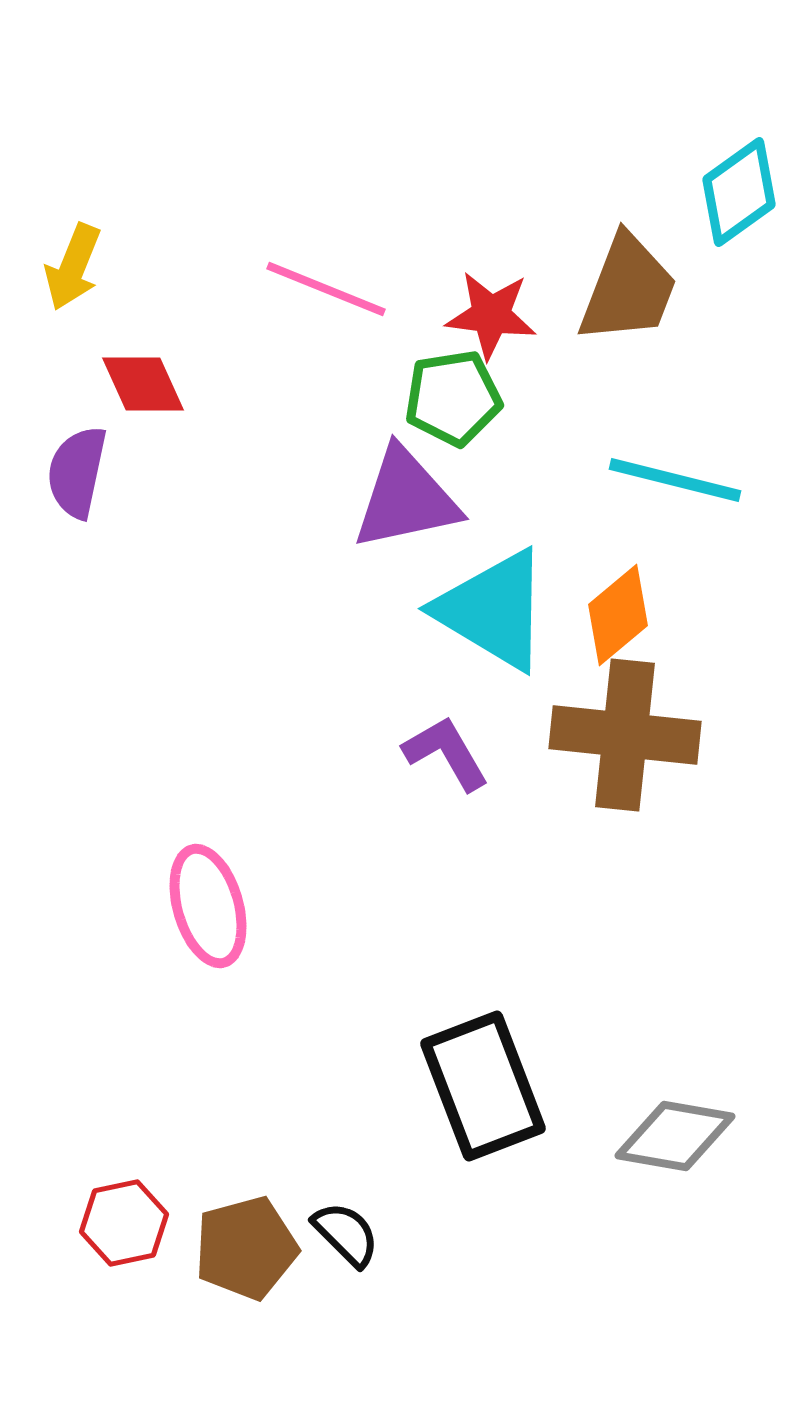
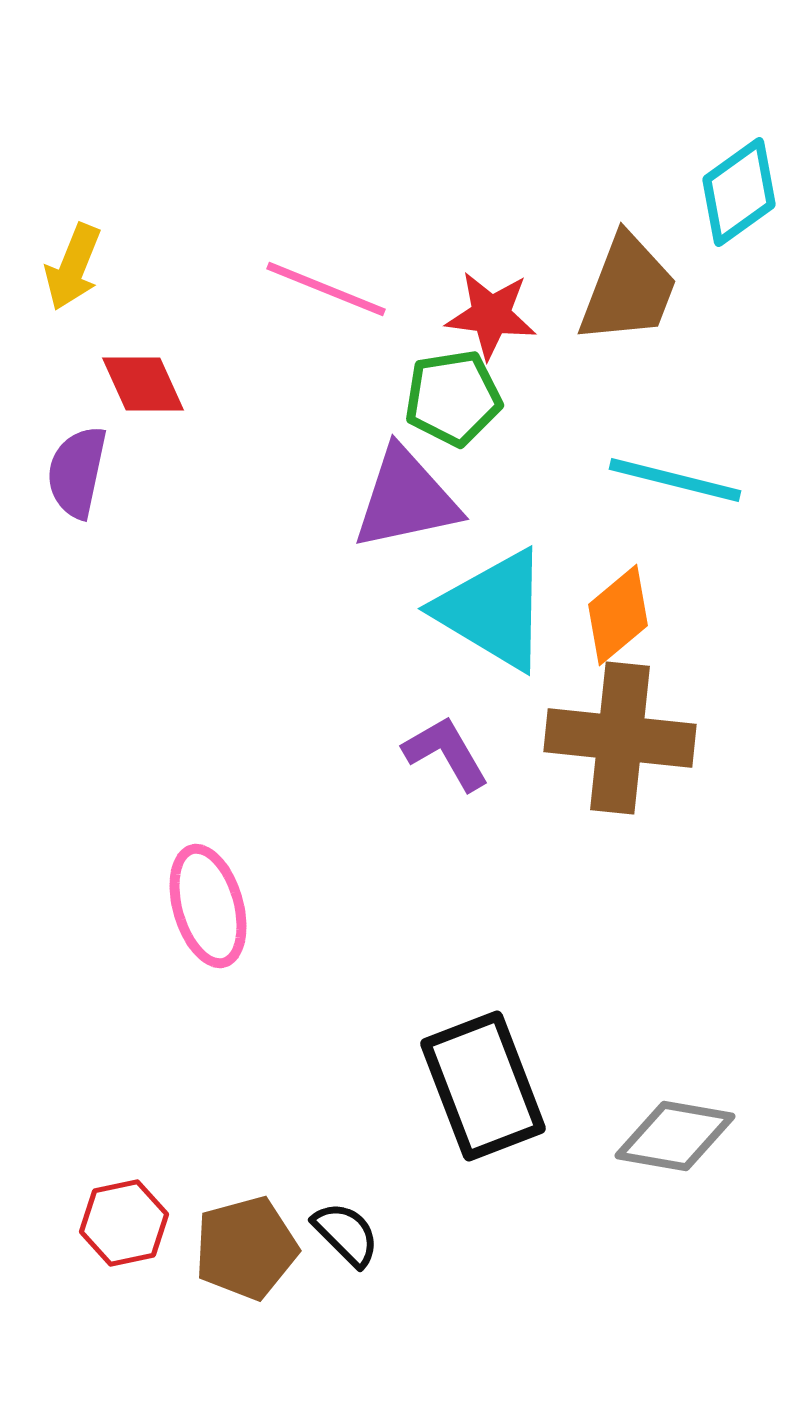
brown cross: moved 5 px left, 3 px down
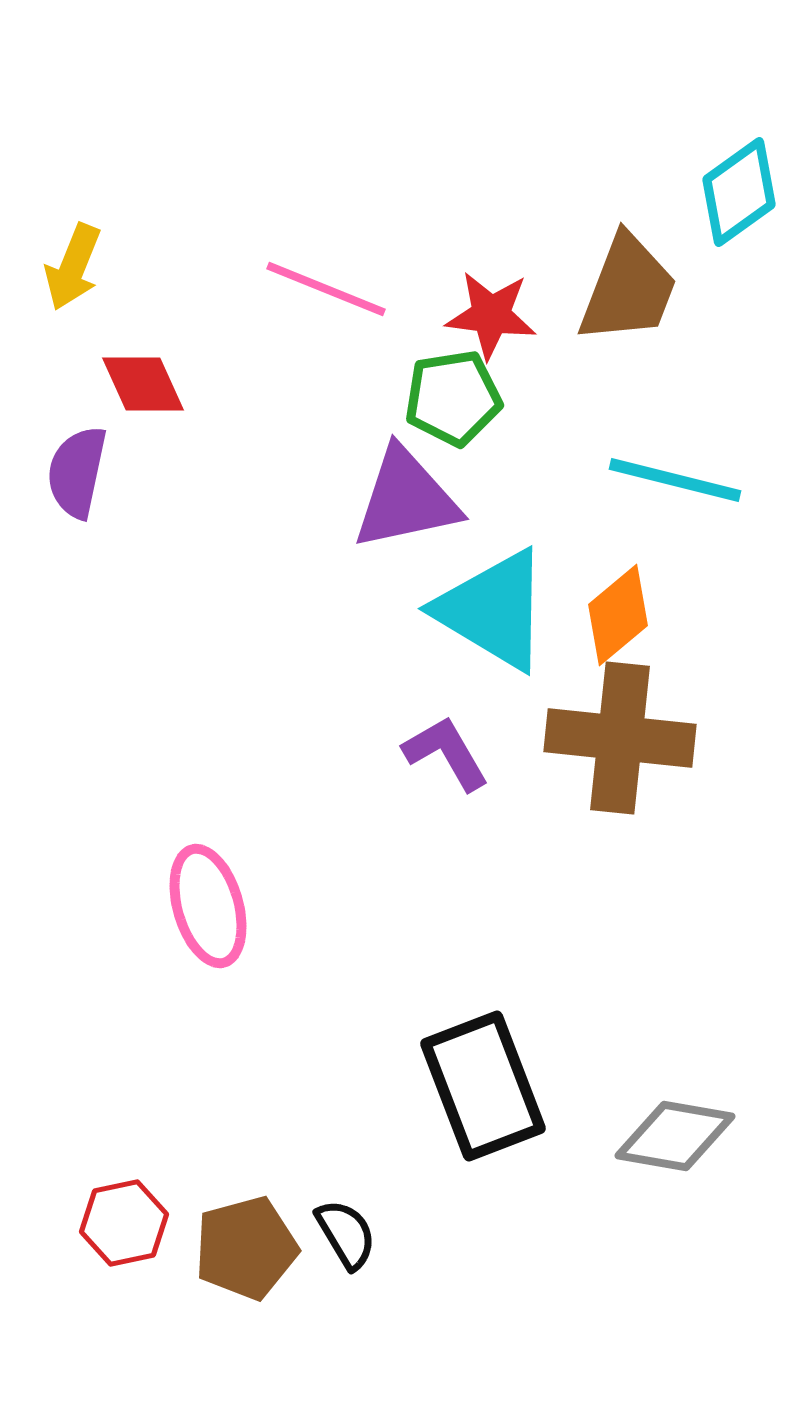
black semicircle: rotated 14 degrees clockwise
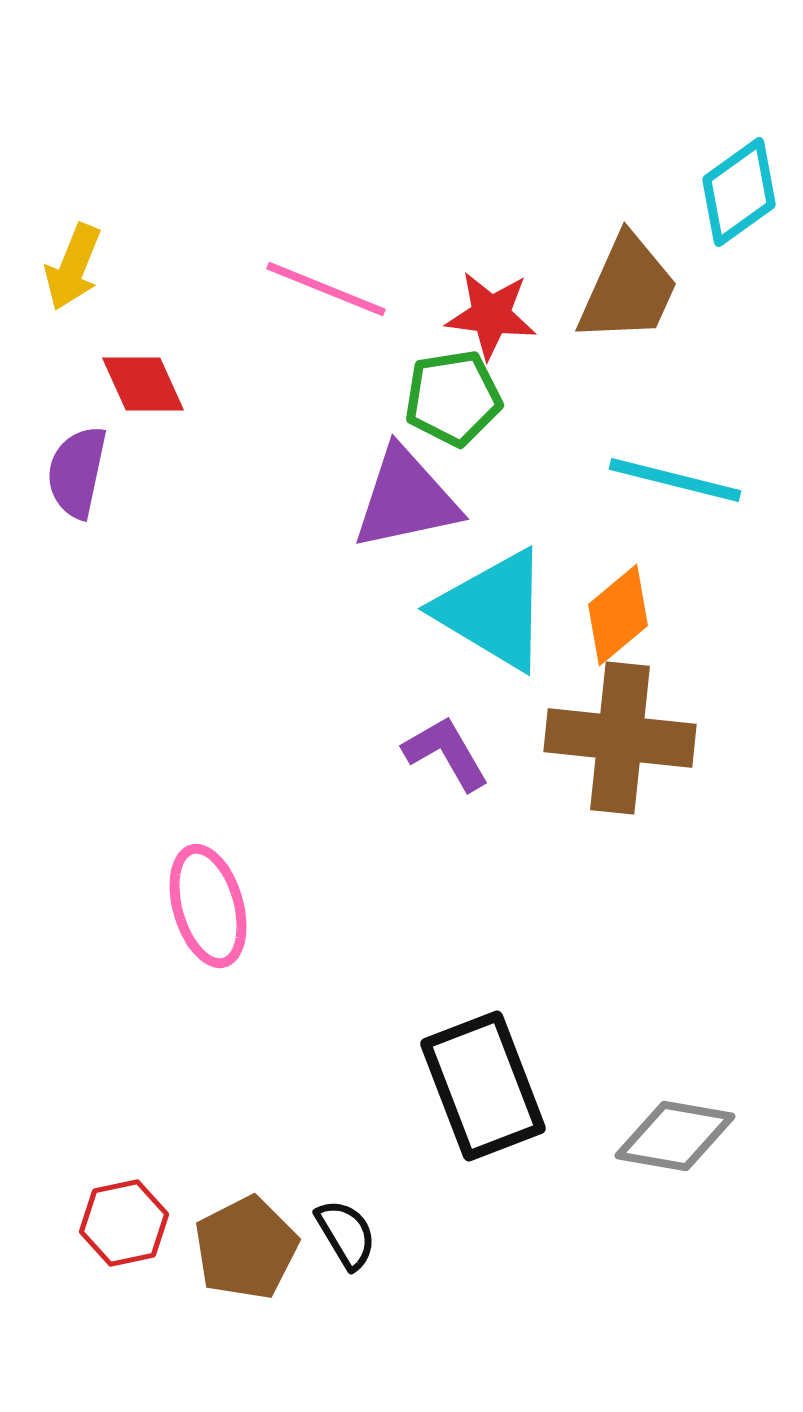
brown trapezoid: rotated 3 degrees clockwise
brown pentagon: rotated 12 degrees counterclockwise
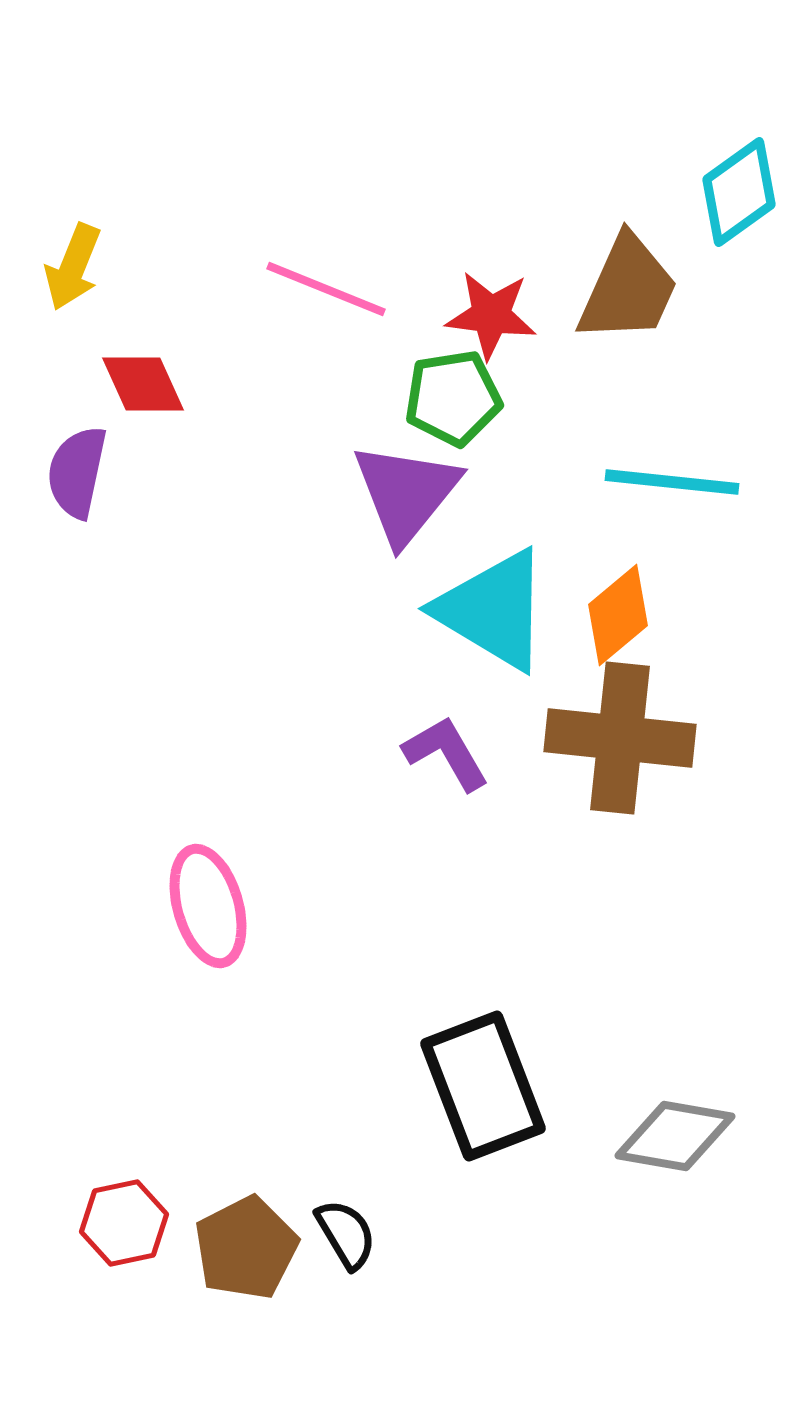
cyan line: moved 3 px left, 2 px down; rotated 8 degrees counterclockwise
purple triangle: moved 6 px up; rotated 39 degrees counterclockwise
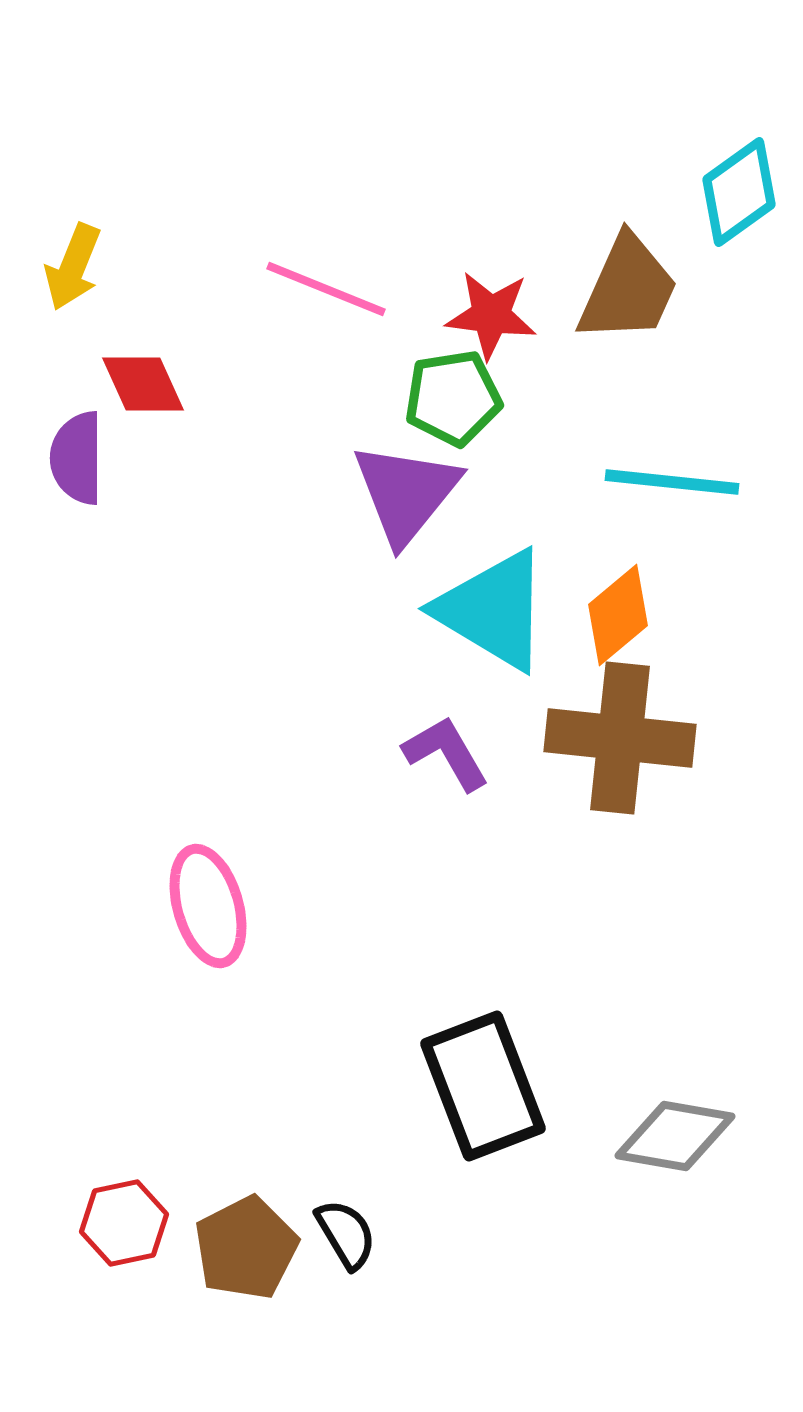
purple semicircle: moved 14 px up; rotated 12 degrees counterclockwise
